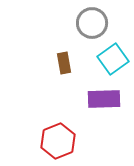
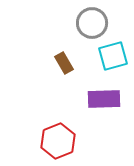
cyan square: moved 3 px up; rotated 20 degrees clockwise
brown rectangle: rotated 20 degrees counterclockwise
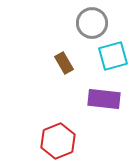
purple rectangle: rotated 8 degrees clockwise
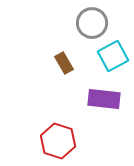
cyan square: rotated 12 degrees counterclockwise
red hexagon: rotated 20 degrees counterclockwise
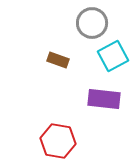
brown rectangle: moved 6 px left, 3 px up; rotated 40 degrees counterclockwise
red hexagon: rotated 8 degrees counterclockwise
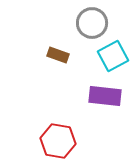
brown rectangle: moved 5 px up
purple rectangle: moved 1 px right, 3 px up
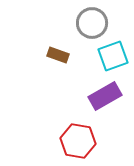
cyan square: rotated 8 degrees clockwise
purple rectangle: rotated 36 degrees counterclockwise
red hexagon: moved 20 px right
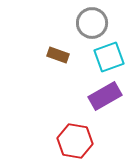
cyan square: moved 4 px left, 1 px down
red hexagon: moved 3 px left
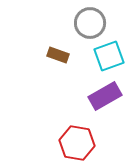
gray circle: moved 2 px left
cyan square: moved 1 px up
red hexagon: moved 2 px right, 2 px down
